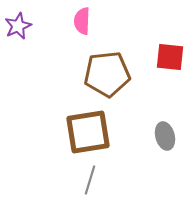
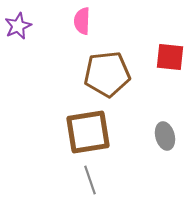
gray line: rotated 36 degrees counterclockwise
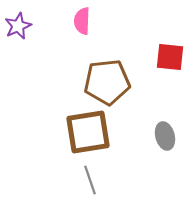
brown pentagon: moved 8 px down
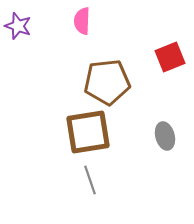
purple star: rotated 28 degrees counterclockwise
red square: rotated 28 degrees counterclockwise
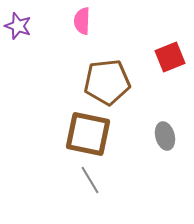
brown square: moved 2 px down; rotated 21 degrees clockwise
gray line: rotated 12 degrees counterclockwise
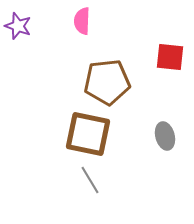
red square: rotated 28 degrees clockwise
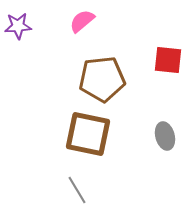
pink semicircle: rotated 48 degrees clockwise
purple star: rotated 24 degrees counterclockwise
red square: moved 2 px left, 3 px down
brown pentagon: moved 5 px left, 3 px up
gray line: moved 13 px left, 10 px down
